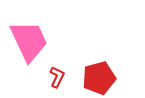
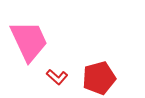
red L-shape: rotated 105 degrees clockwise
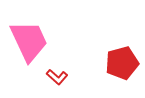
red pentagon: moved 23 px right, 15 px up
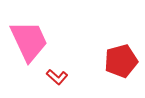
red pentagon: moved 1 px left, 2 px up
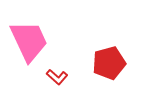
red pentagon: moved 12 px left, 2 px down
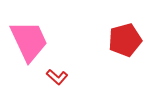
red pentagon: moved 16 px right, 23 px up
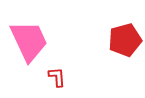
red L-shape: rotated 135 degrees counterclockwise
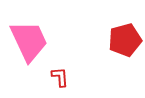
red L-shape: moved 3 px right
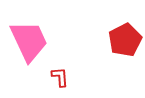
red pentagon: rotated 12 degrees counterclockwise
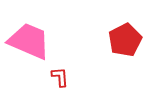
pink trapezoid: rotated 42 degrees counterclockwise
